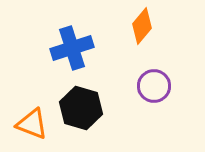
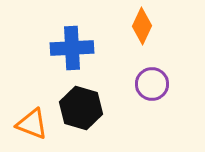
orange diamond: rotated 15 degrees counterclockwise
blue cross: rotated 15 degrees clockwise
purple circle: moved 2 px left, 2 px up
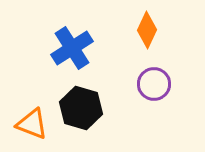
orange diamond: moved 5 px right, 4 px down
blue cross: rotated 30 degrees counterclockwise
purple circle: moved 2 px right
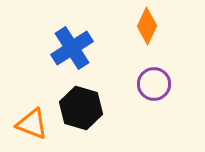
orange diamond: moved 4 px up
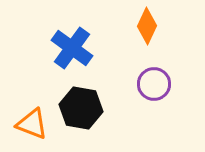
blue cross: rotated 21 degrees counterclockwise
black hexagon: rotated 6 degrees counterclockwise
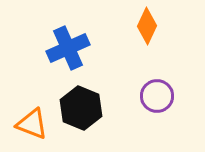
blue cross: moved 4 px left; rotated 30 degrees clockwise
purple circle: moved 3 px right, 12 px down
black hexagon: rotated 12 degrees clockwise
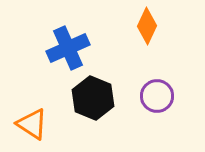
black hexagon: moved 12 px right, 10 px up
orange triangle: rotated 12 degrees clockwise
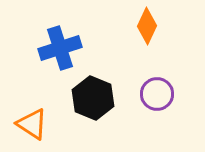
blue cross: moved 8 px left; rotated 6 degrees clockwise
purple circle: moved 2 px up
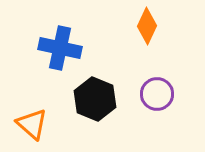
blue cross: rotated 30 degrees clockwise
black hexagon: moved 2 px right, 1 px down
orange triangle: rotated 8 degrees clockwise
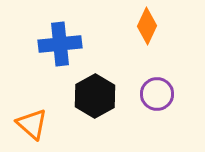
blue cross: moved 4 px up; rotated 18 degrees counterclockwise
black hexagon: moved 3 px up; rotated 9 degrees clockwise
